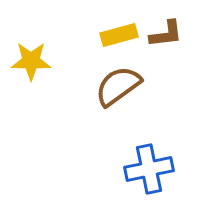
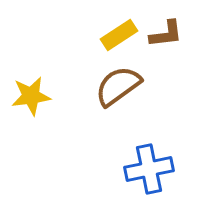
yellow rectangle: rotated 18 degrees counterclockwise
yellow star: moved 35 px down; rotated 9 degrees counterclockwise
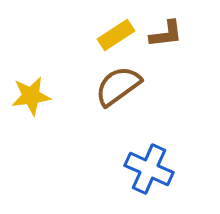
yellow rectangle: moved 3 px left
blue cross: rotated 36 degrees clockwise
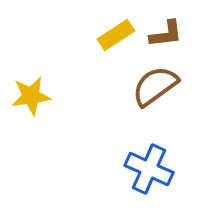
brown semicircle: moved 37 px right
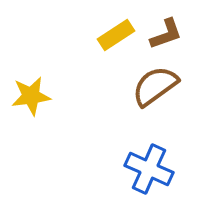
brown L-shape: rotated 12 degrees counterclockwise
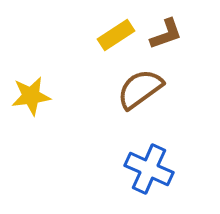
brown semicircle: moved 15 px left, 3 px down
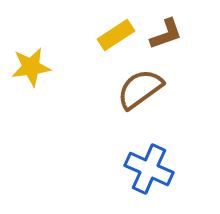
yellow star: moved 29 px up
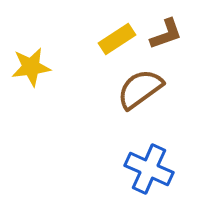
yellow rectangle: moved 1 px right, 4 px down
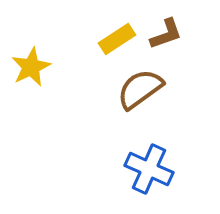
yellow star: rotated 18 degrees counterclockwise
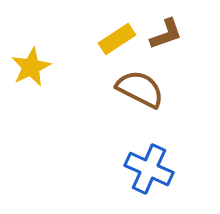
brown semicircle: rotated 63 degrees clockwise
